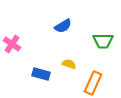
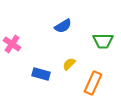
yellow semicircle: rotated 64 degrees counterclockwise
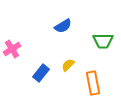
pink cross: moved 5 px down; rotated 24 degrees clockwise
yellow semicircle: moved 1 px left, 1 px down
blue rectangle: moved 1 px up; rotated 66 degrees counterclockwise
orange rectangle: rotated 35 degrees counterclockwise
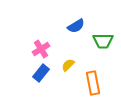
blue semicircle: moved 13 px right
pink cross: moved 29 px right
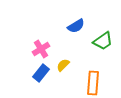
green trapezoid: rotated 35 degrees counterclockwise
yellow semicircle: moved 5 px left
orange rectangle: rotated 15 degrees clockwise
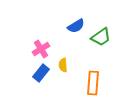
green trapezoid: moved 2 px left, 4 px up
yellow semicircle: rotated 48 degrees counterclockwise
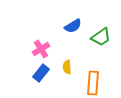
blue semicircle: moved 3 px left
yellow semicircle: moved 4 px right, 2 px down
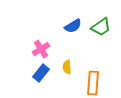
green trapezoid: moved 10 px up
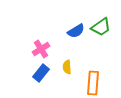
blue semicircle: moved 3 px right, 5 px down
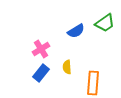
green trapezoid: moved 4 px right, 4 px up
